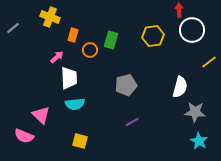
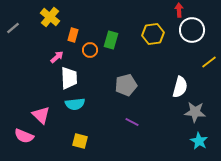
yellow cross: rotated 18 degrees clockwise
yellow hexagon: moved 2 px up
purple line: rotated 56 degrees clockwise
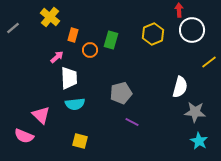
yellow hexagon: rotated 15 degrees counterclockwise
gray pentagon: moved 5 px left, 8 px down
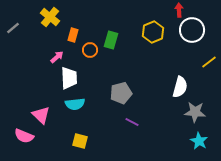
yellow hexagon: moved 2 px up
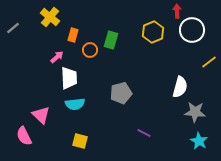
red arrow: moved 2 px left, 1 px down
purple line: moved 12 px right, 11 px down
pink semicircle: rotated 42 degrees clockwise
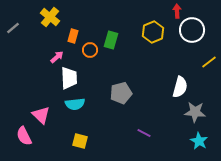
orange rectangle: moved 1 px down
